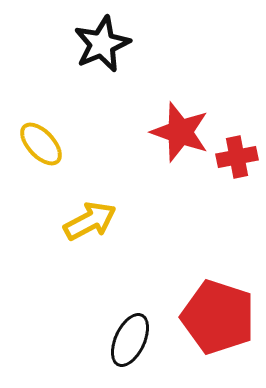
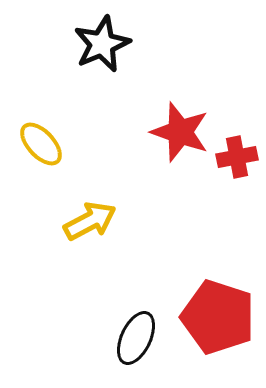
black ellipse: moved 6 px right, 2 px up
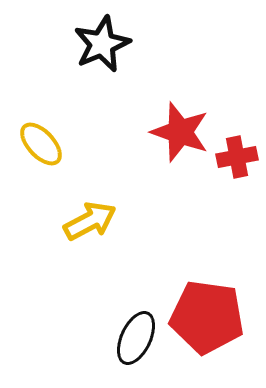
red pentagon: moved 11 px left; rotated 10 degrees counterclockwise
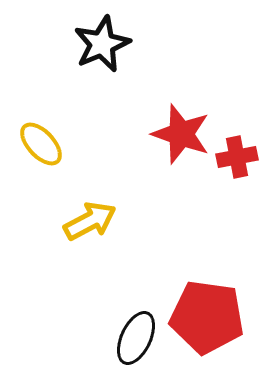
red star: moved 1 px right, 2 px down
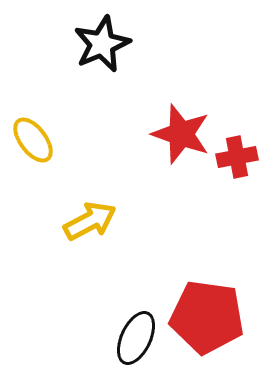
yellow ellipse: moved 8 px left, 4 px up; rotated 6 degrees clockwise
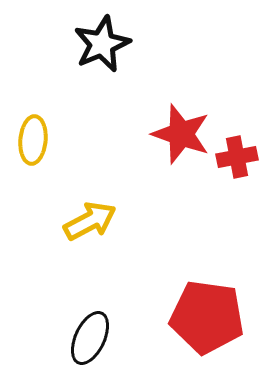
yellow ellipse: rotated 42 degrees clockwise
black ellipse: moved 46 px left
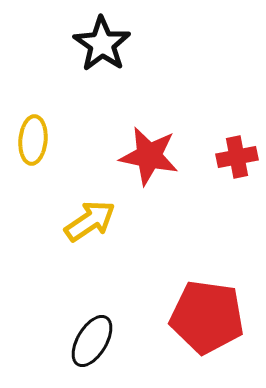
black star: rotated 14 degrees counterclockwise
red star: moved 32 px left, 22 px down; rotated 8 degrees counterclockwise
yellow arrow: rotated 6 degrees counterclockwise
black ellipse: moved 2 px right, 3 px down; rotated 6 degrees clockwise
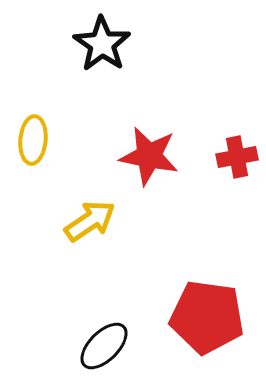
black ellipse: moved 12 px right, 5 px down; rotated 14 degrees clockwise
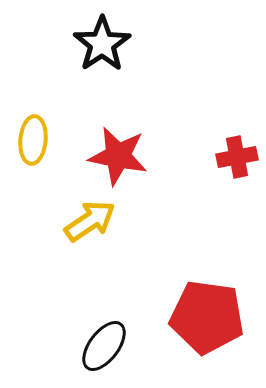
black star: rotated 4 degrees clockwise
red star: moved 31 px left
black ellipse: rotated 8 degrees counterclockwise
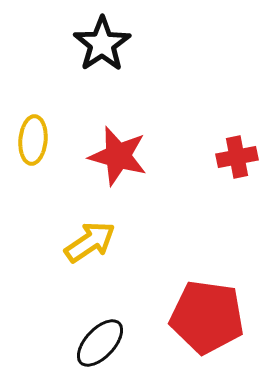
red star: rotated 4 degrees clockwise
yellow arrow: moved 21 px down
black ellipse: moved 4 px left, 3 px up; rotated 6 degrees clockwise
